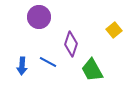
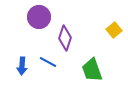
purple diamond: moved 6 px left, 6 px up
green trapezoid: rotated 10 degrees clockwise
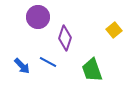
purple circle: moved 1 px left
blue arrow: rotated 48 degrees counterclockwise
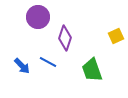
yellow square: moved 2 px right, 6 px down; rotated 14 degrees clockwise
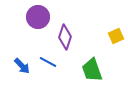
purple diamond: moved 1 px up
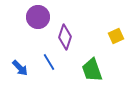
blue line: moved 1 px right; rotated 30 degrees clockwise
blue arrow: moved 2 px left, 2 px down
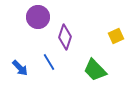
green trapezoid: moved 3 px right; rotated 25 degrees counterclockwise
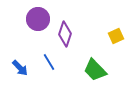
purple circle: moved 2 px down
purple diamond: moved 3 px up
